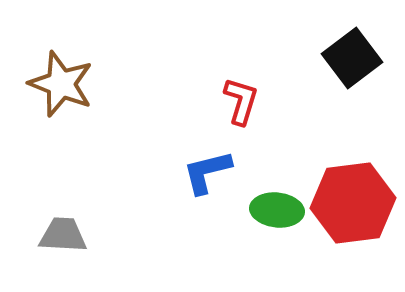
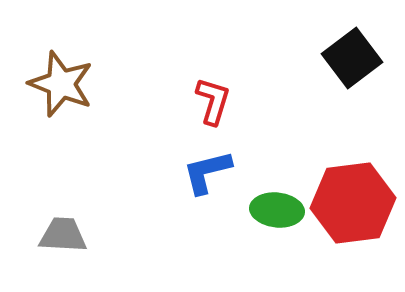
red L-shape: moved 28 px left
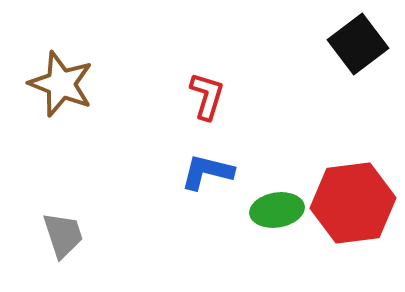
black square: moved 6 px right, 14 px up
red L-shape: moved 6 px left, 5 px up
blue L-shape: rotated 28 degrees clockwise
green ellipse: rotated 15 degrees counterclockwise
gray trapezoid: rotated 69 degrees clockwise
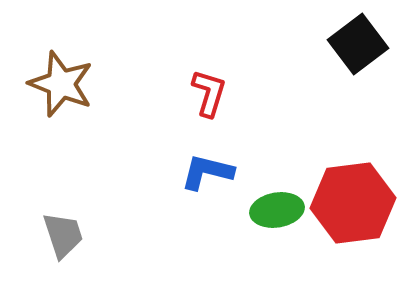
red L-shape: moved 2 px right, 3 px up
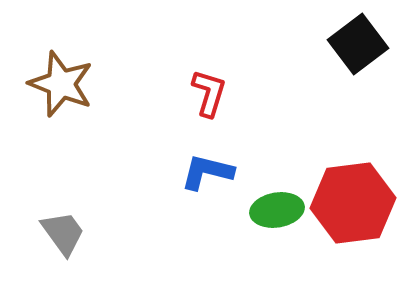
gray trapezoid: moved 2 px up; rotated 18 degrees counterclockwise
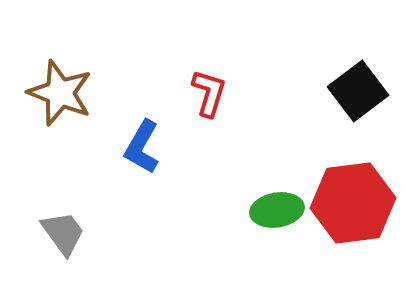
black square: moved 47 px down
brown star: moved 1 px left, 9 px down
blue L-shape: moved 65 px left, 25 px up; rotated 74 degrees counterclockwise
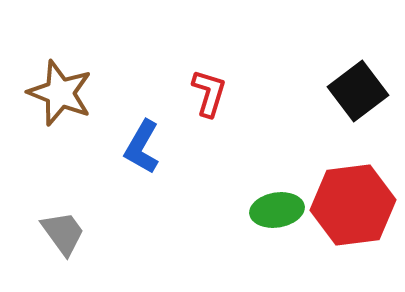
red hexagon: moved 2 px down
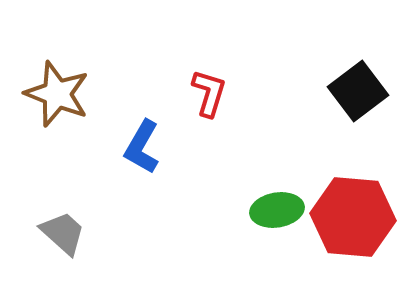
brown star: moved 3 px left, 1 px down
red hexagon: moved 12 px down; rotated 12 degrees clockwise
gray trapezoid: rotated 12 degrees counterclockwise
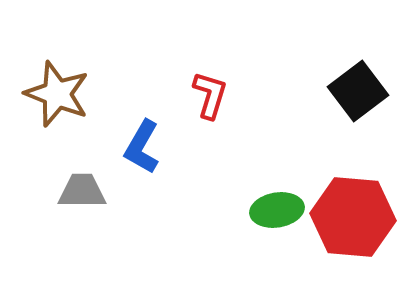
red L-shape: moved 1 px right, 2 px down
gray trapezoid: moved 19 px right, 42 px up; rotated 42 degrees counterclockwise
